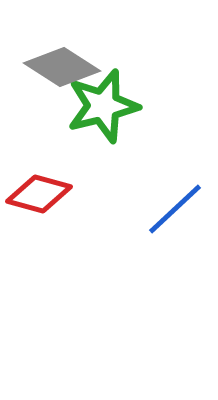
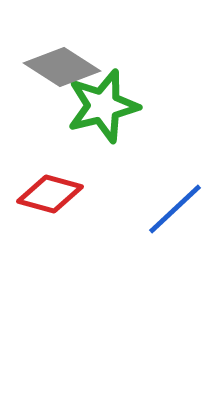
red diamond: moved 11 px right
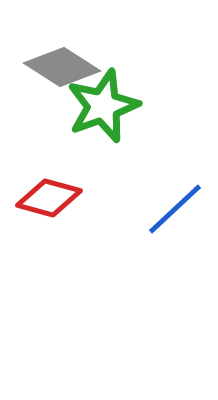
green star: rotated 6 degrees counterclockwise
red diamond: moved 1 px left, 4 px down
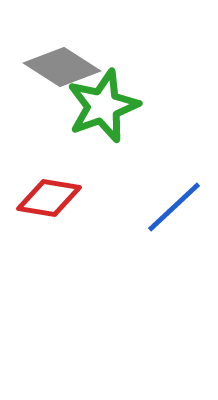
red diamond: rotated 6 degrees counterclockwise
blue line: moved 1 px left, 2 px up
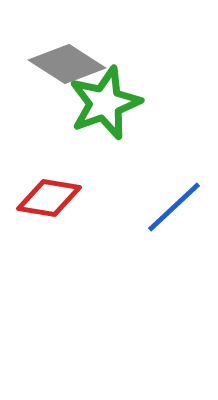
gray diamond: moved 5 px right, 3 px up
green star: moved 2 px right, 3 px up
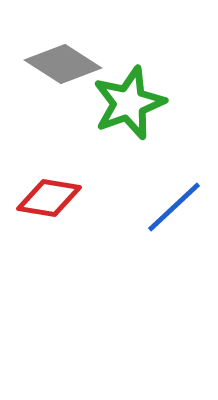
gray diamond: moved 4 px left
green star: moved 24 px right
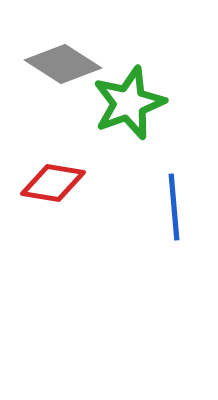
red diamond: moved 4 px right, 15 px up
blue line: rotated 52 degrees counterclockwise
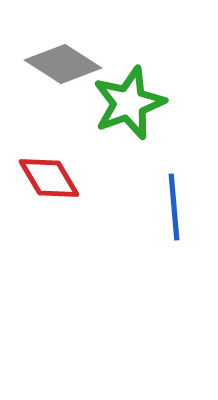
red diamond: moved 4 px left, 5 px up; rotated 50 degrees clockwise
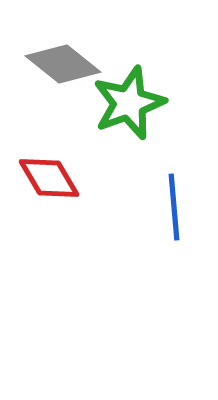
gray diamond: rotated 6 degrees clockwise
